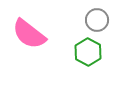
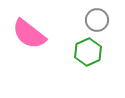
green hexagon: rotated 8 degrees clockwise
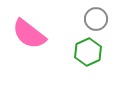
gray circle: moved 1 px left, 1 px up
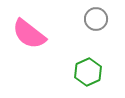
green hexagon: moved 20 px down
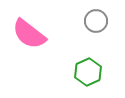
gray circle: moved 2 px down
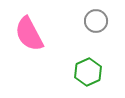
pink semicircle: rotated 24 degrees clockwise
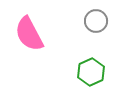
green hexagon: moved 3 px right
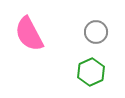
gray circle: moved 11 px down
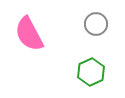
gray circle: moved 8 px up
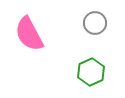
gray circle: moved 1 px left, 1 px up
